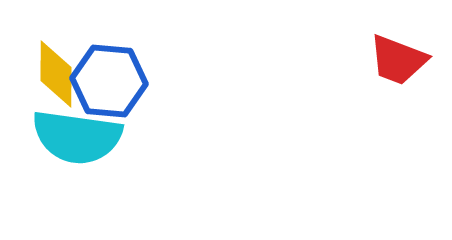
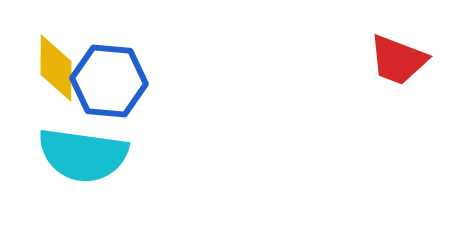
yellow diamond: moved 6 px up
cyan semicircle: moved 6 px right, 18 px down
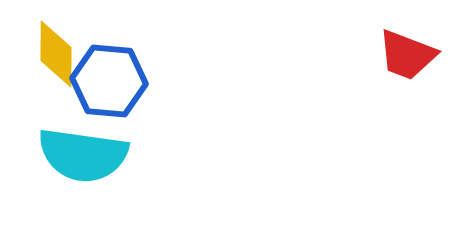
red trapezoid: moved 9 px right, 5 px up
yellow diamond: moved 14 px up
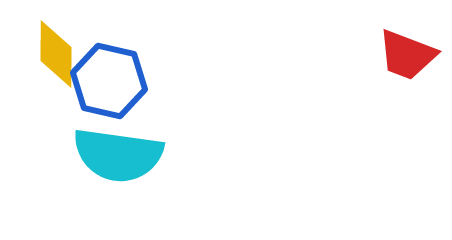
blue hexagon: rotated 8 degrees clockwise
cyan semicircle: moved 35 px right
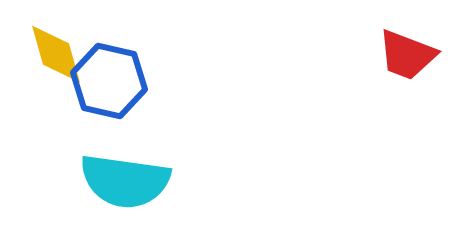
yellow diamond: rotated 16 degrees counterclockwise
cyan semicircle: moved 7 px right, 26 px down
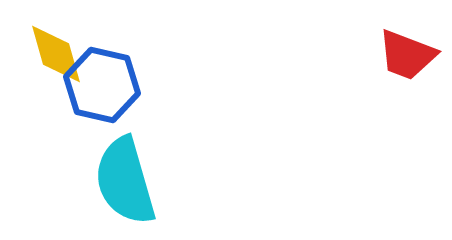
blue hexagon: moved 7 px left, 4 px down
cyan semicircle: rotated 66 degrees clockwise
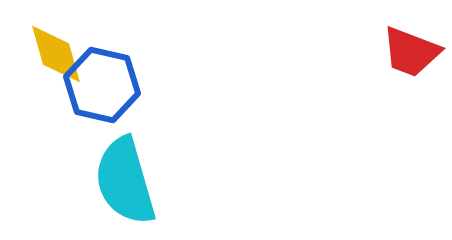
red trapezoid: moved 4 px right, 3 px up
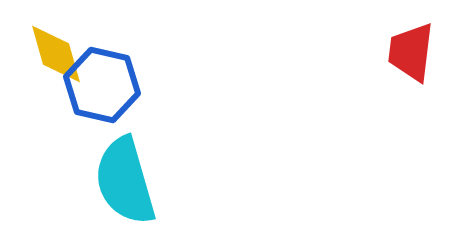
red trapezoid: rotated 76 degrees clockwise
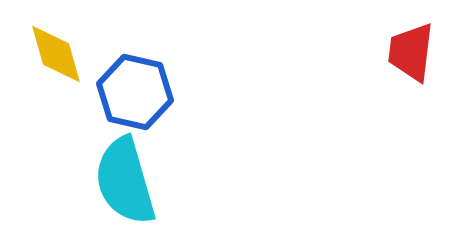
blue hexagon: moved 33 px right, 7 px down
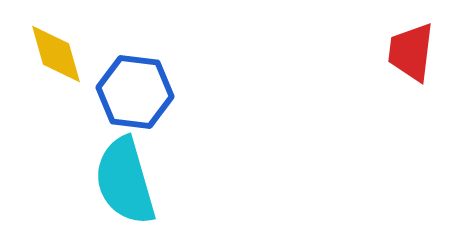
blue hexagon: rotated 6 degrees counterclockwise
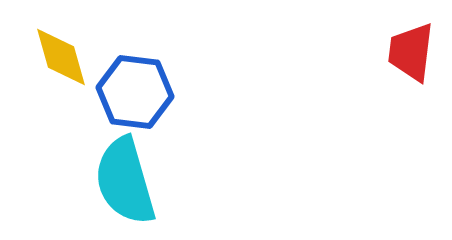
yellow diamond: moved 5 px right, 3 px down
